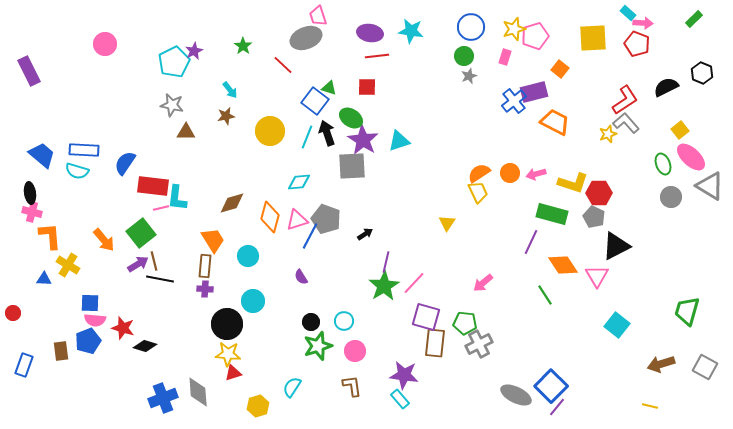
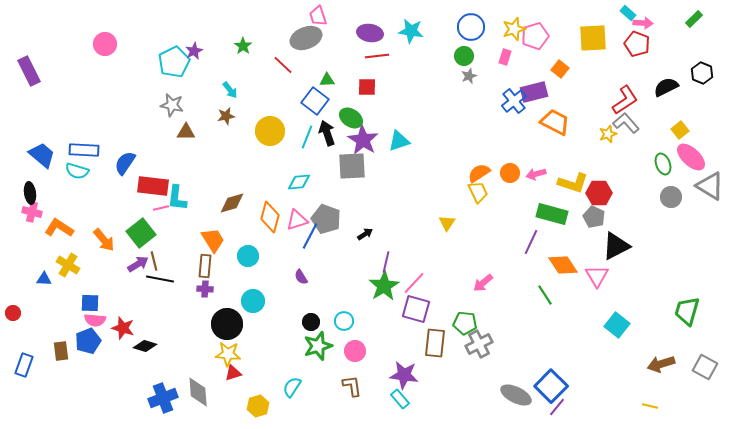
green triangle at (329, 88): moved 2 px left, 8 px up; rotated 21 degrees counterclockwise
orange L-shape at (50, 236): moved 9 px right, 8 px up; rotated 52 degrees counterclockwise
purple square at (426, 317): moved 10 px left, 8 px up
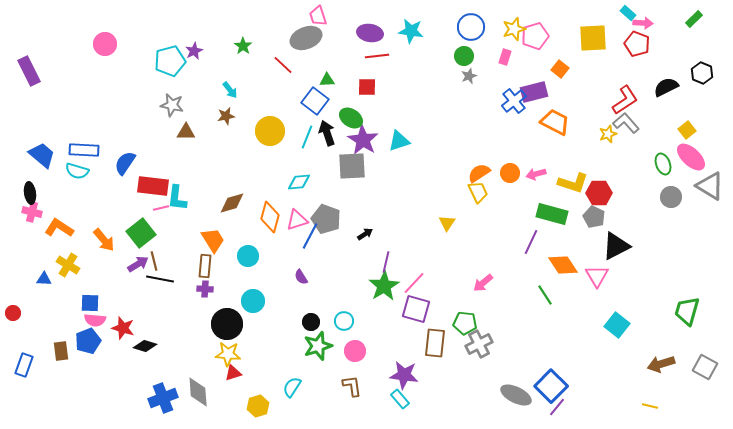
cyan pentagon at (174, 62): moved 4 px left, 1 px up; rotated 12 degrees clockwise
yellow square at (680, 130): moved 7 px right
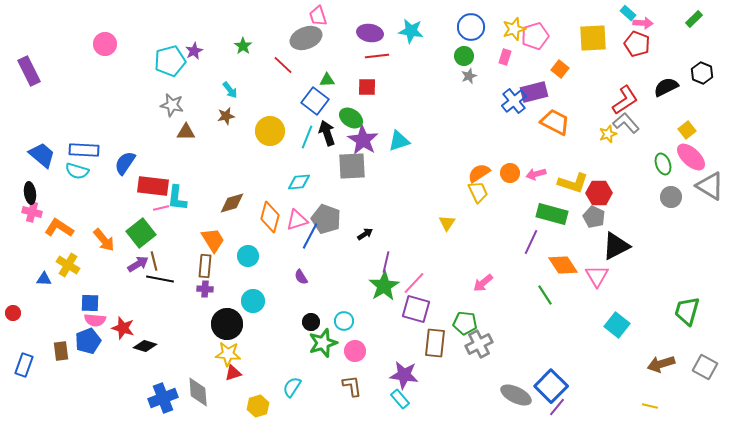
green star at (318, 346): moved 5 px right, 3 px up
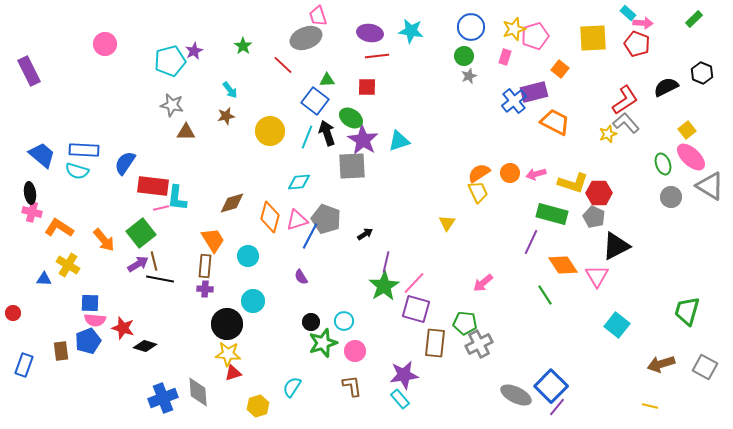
purple star at (404, 375): rotated 16 degrees counterclockwise
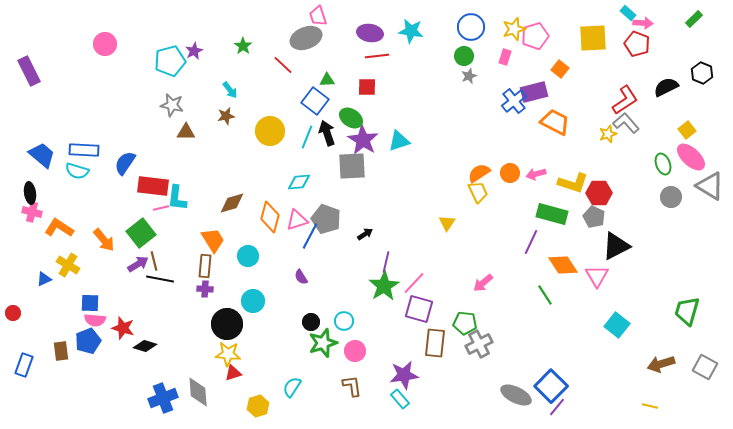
blue triangle at (44, 279): rotated 28 degrees counterclockwise
purple square at (416, 309): moved 3 px right
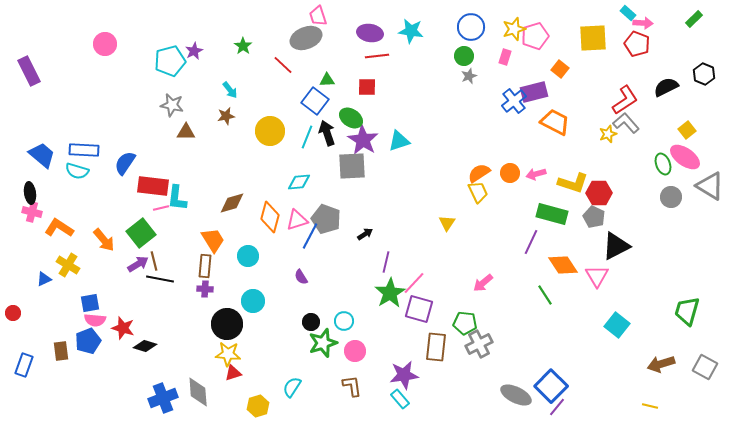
black hexagon at (702, 73): moved 2 px right, 1 px down
pink ellipse at (691, 157): moved 6 px left; rotated 8 degrees counterclockwise
green star at (384, 286): moved 6 px right, 7 px down
blue square at (90, 303): rotated 12 degrees counterclockwise
brown rectangle at (435, 343): moved 1 px right, 4 px down
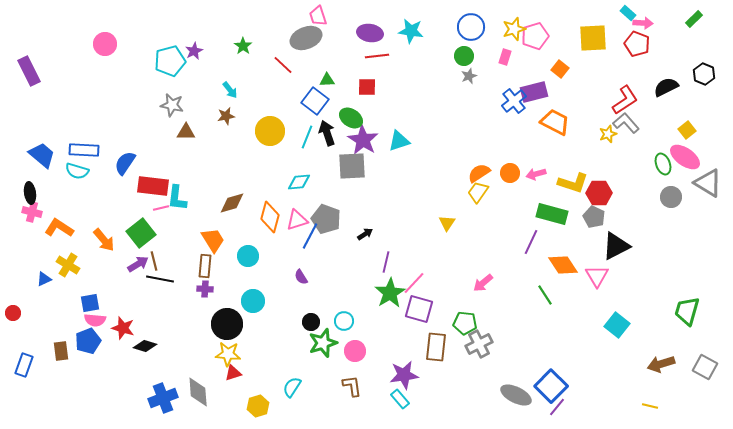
gray triangle at (710, 186): moved 2 px left, 3 px up
yellow trapezoid at (478, 192): rotated 120 degrees counterclockwise
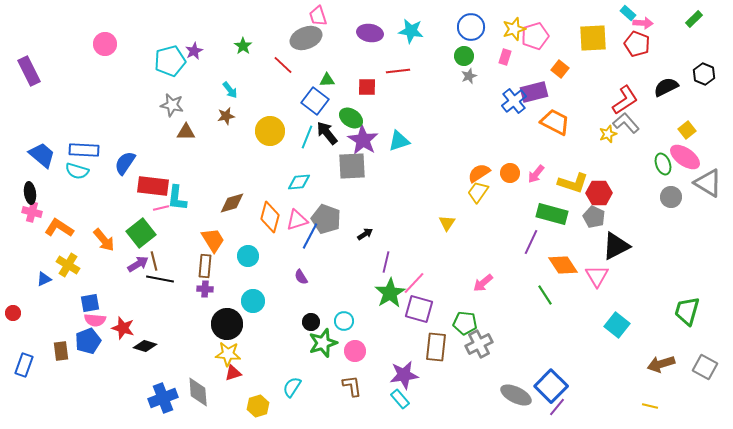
red line at (377, 56): moved 21 px right, 15 px down
black arrow at (327, 133): rotated 20 degrees counterclockwise
pink arrow at (536, 174): rotated 36 degrees counterclockwise
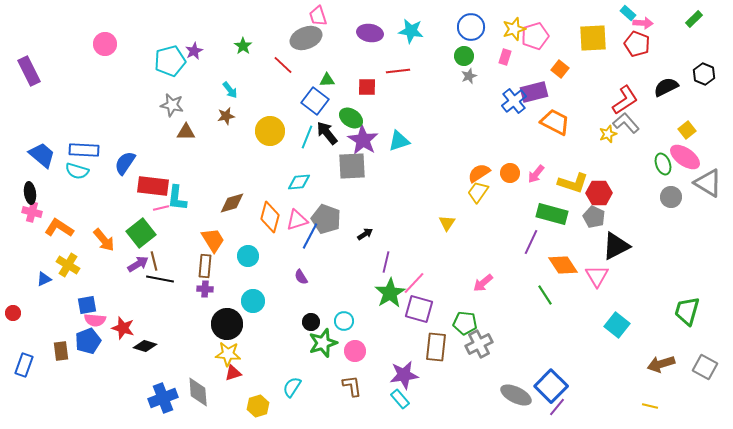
blue square at (90, 303): moved 3 px left, 2 px down
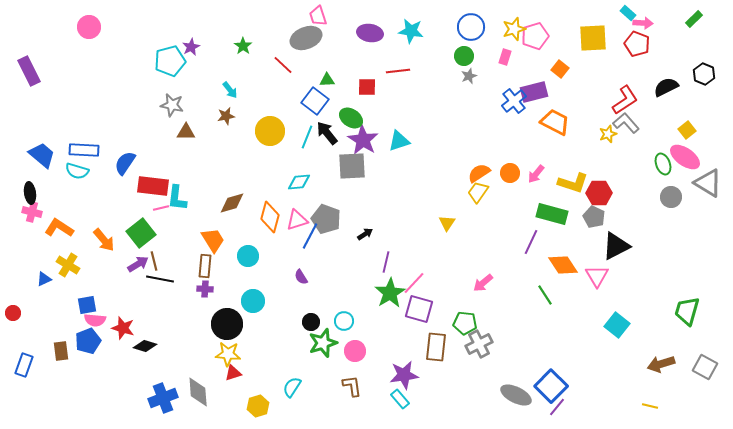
pink circle at (105, 44): moved 16 px left, 17 px up
purple star at (194, 51): moved 3 px left, 4 px up
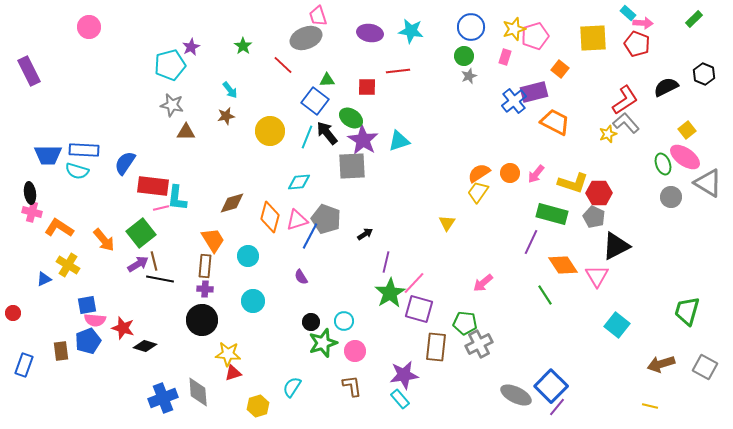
cyan pentagon at (170, 61): moved 4 px down
blue trapezoid at (42, 155): moved 6 px right; rotated 140 degrees clockwise
black circle at (227, 324): moved 25 px left, 4 px up
